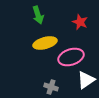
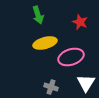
white triangle: moved 3 px down; rotated 24 degrees counterclockwise
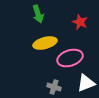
green arrow: moved 1 px up
pink ellipse: moved 1 px left, 1 px down
white triangle: rotated 36 degrees clockwise
gray cross: moved 3 px right
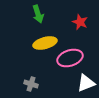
gray cross: moved 23 px left, 3 px up
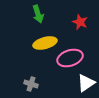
white triangle: rotated 12 degrees counterclockwise
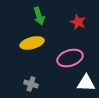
green arrow: moved 1 px right, 2 px down
red star: moved 2 px left
yellow ellipse: moved 13 px left
white triangle: rotated 36 degrees clockwise
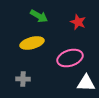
green arrow: rotated 42 degrees counterclockwise
gray cross: moved 8 px left, 5 px up; rotated 16 degrees counterclockwise
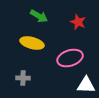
yellow ellipse: rotated 30 degrees clockwise
gray cross: moved 1 px up
white triangle: moved 2 px down
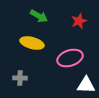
red star: moved 1 px right, 1 px up; rotated 28 degrees clockwise
gray cross: moved 3 px left
